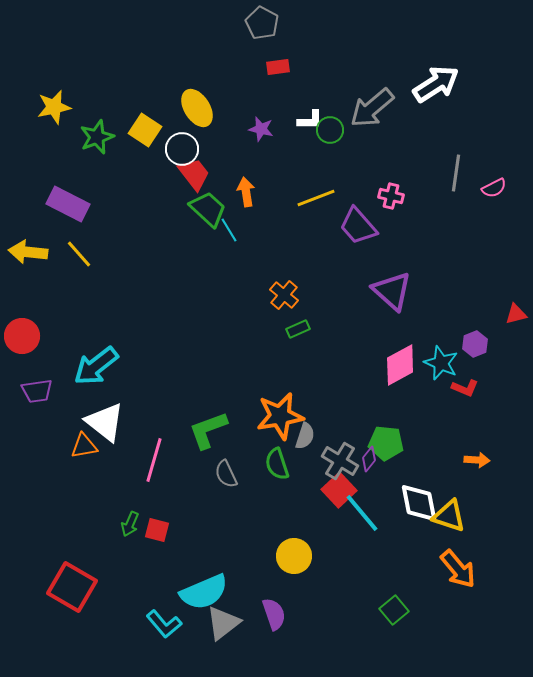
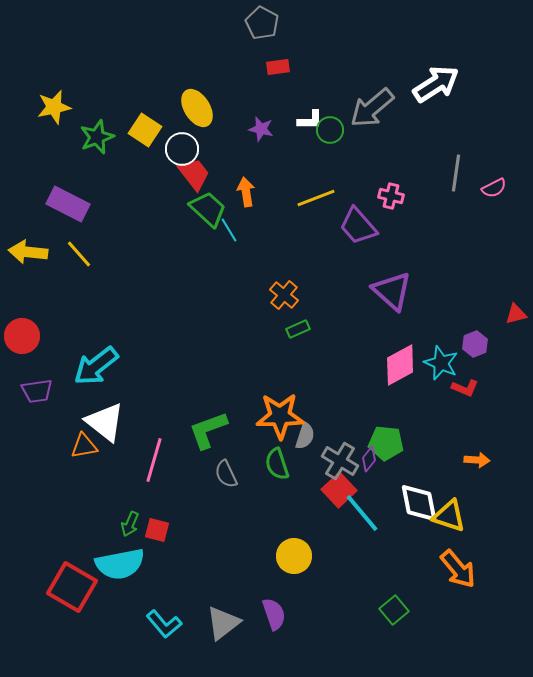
orange star at (280, 416): rotated 9 degrees clockwise
cyan semicircle at (204, 592): moved 84 px left, 28 px up; rotated 12 degrees clockwise
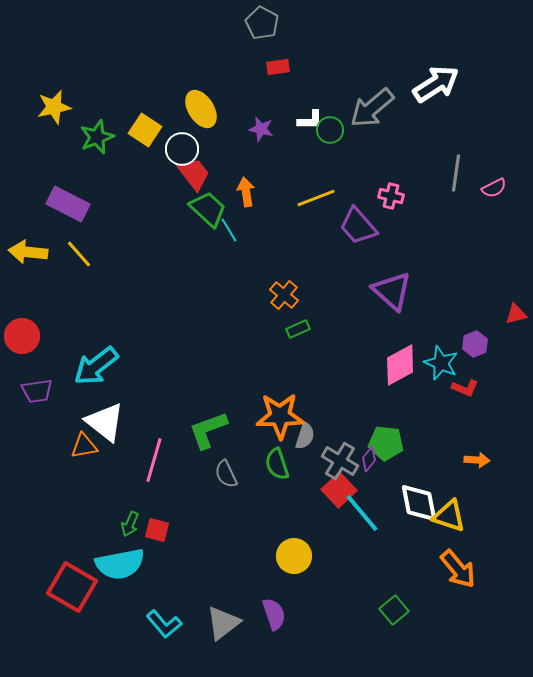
yellow ellipse at (197, 108): moved 4 px right, 1 px down
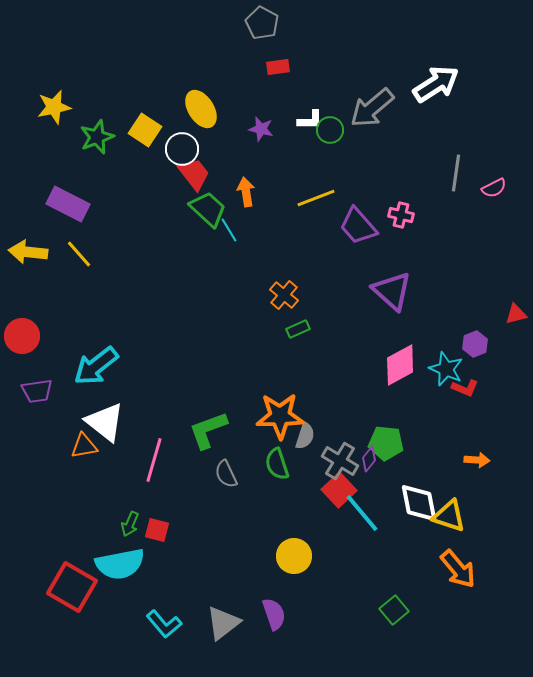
pink cross at (391, 196): moved 10 px right, 19 px down
cyan star at (441, 363): moved 5 px right, 6 px down
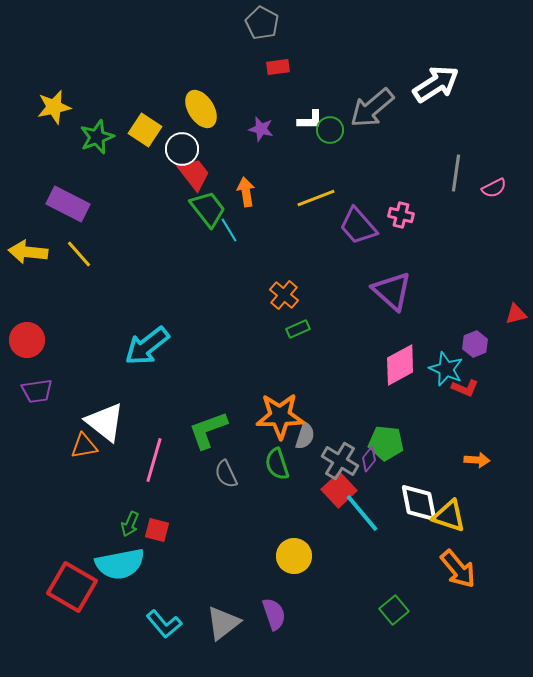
green trapezoid at (208, 209): rotated 9 degrees clockwise
red circle at (22, 336): moved 5 px right, 4 px down
cyan arrow at (96, 366): moved 51 px right, 20 px up
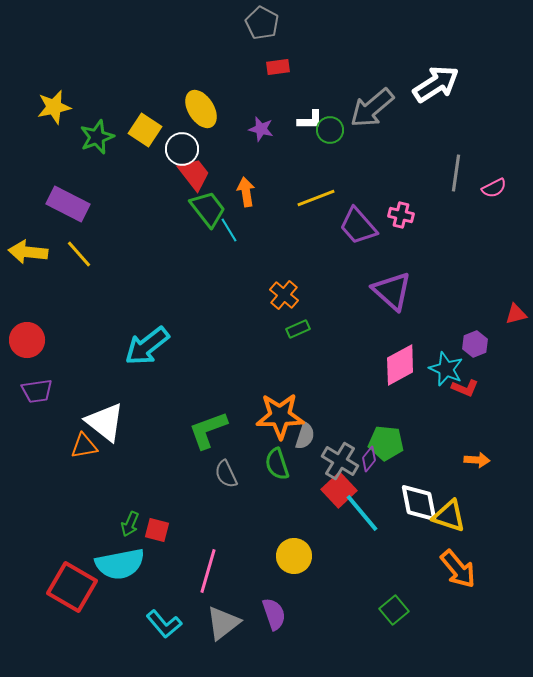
pink line at (154, 460): moved 54 px right, 111 px down
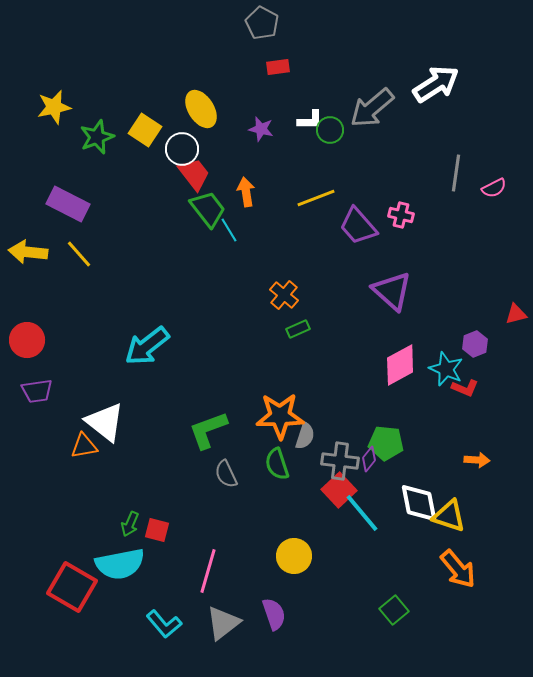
gray cross at (340, 461): rotated 24 degrees counterclockwise
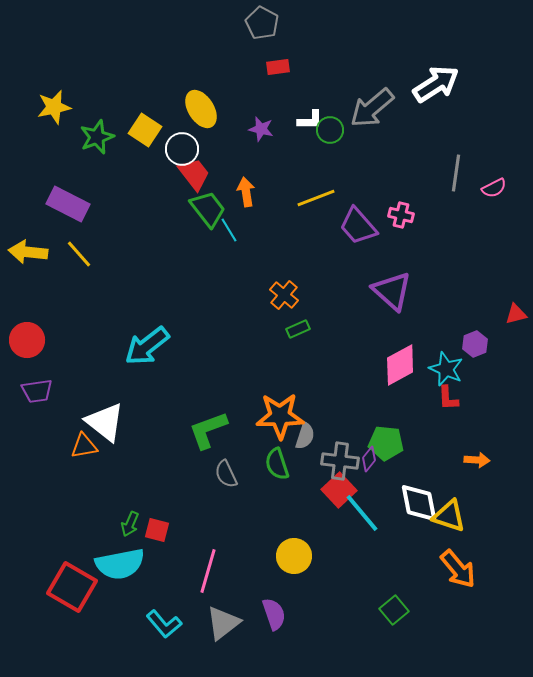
red L-shape at (465, 388): moved 17 px left, 10 px down; rotated 64 degrees clockwise
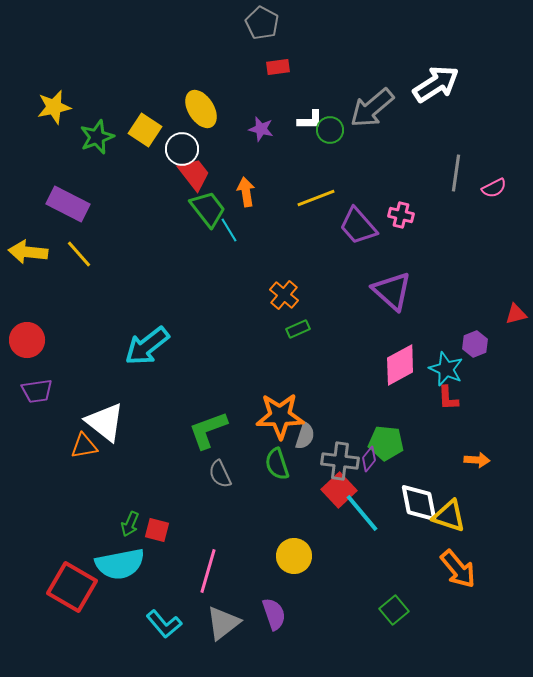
gray semicircle at (226, 474): moved 6 px left
